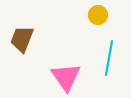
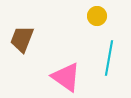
yellow circle: moved 1 px left, 1 px down
pink triangle: rotated 20 degrees counterclockwise
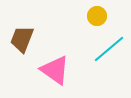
cyan line: moved 9 px up; rotated 40 degrees clockwise
pink triangle: moved 11 px left, 7 px up
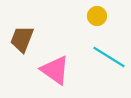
cyan line: moved 8 px down; rotated 72 degrees clockwise
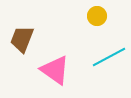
cyan line: rotated 60 degrees counterclockwise
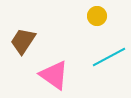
brown trapezoid: moved 1 px right, 2 px down; rotated 12 degrees clockwise
pink triangle: moved 1 px left, 5 px down
